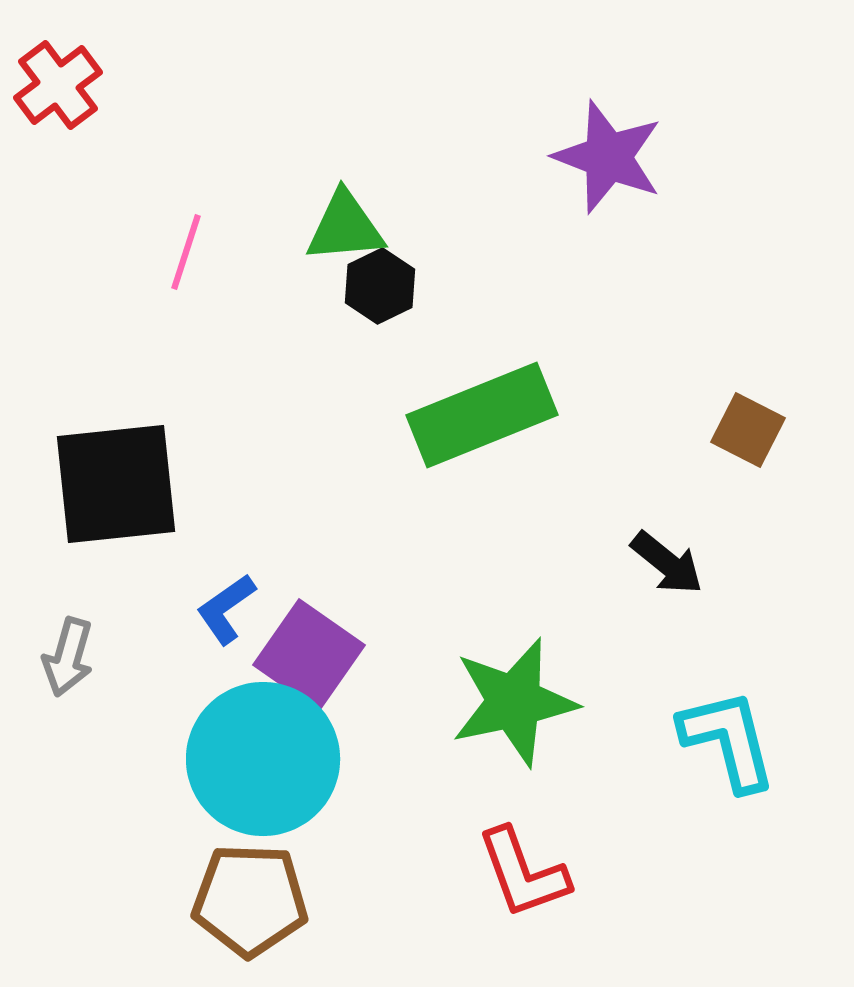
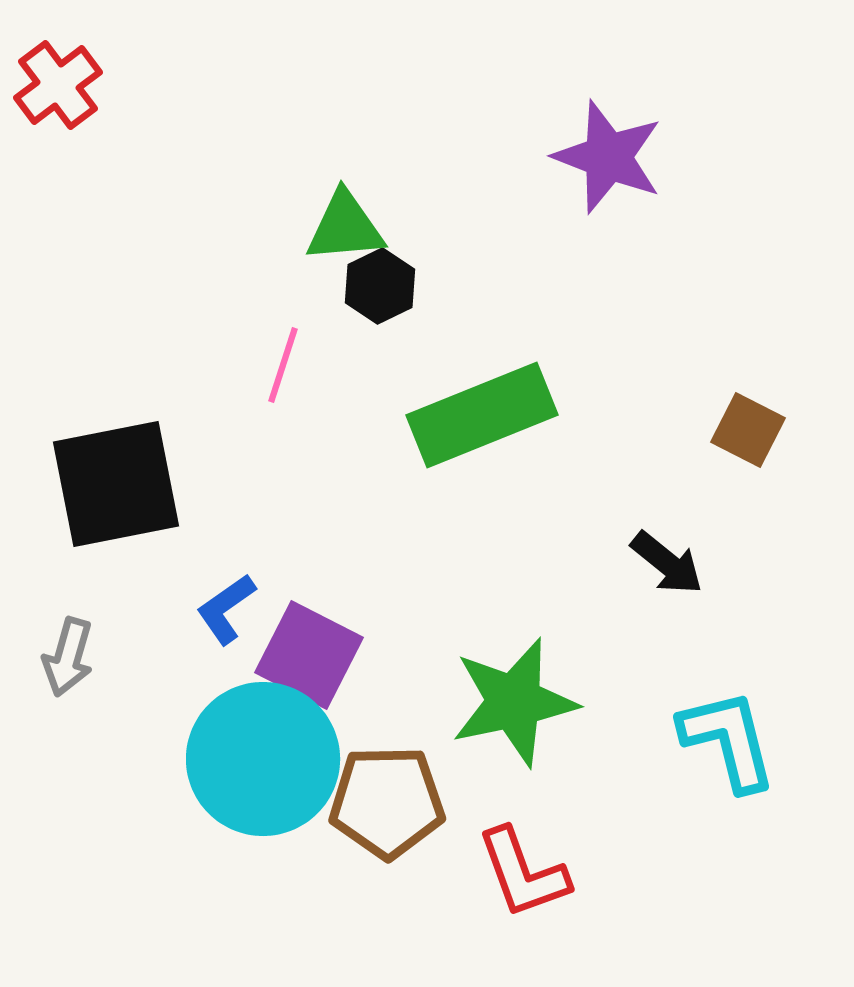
pink line: moved 97 px right, 113 px down
black square: rotated 5 degrees counterclockwise
purple square: rotated 8 degrees counterclockwise
brown pentagon: moved 137 px right, 98 px up; rotated 3 degrees counterclockwise
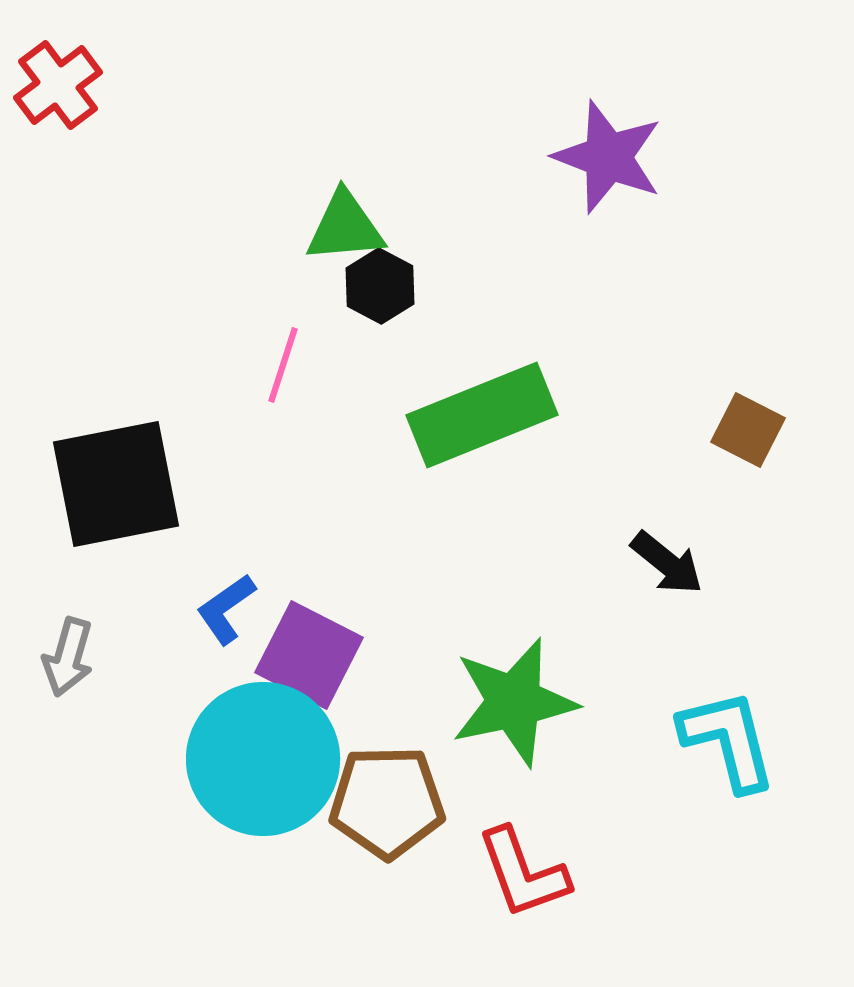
black hexagon: rotated 6 degrees counterclockwise
